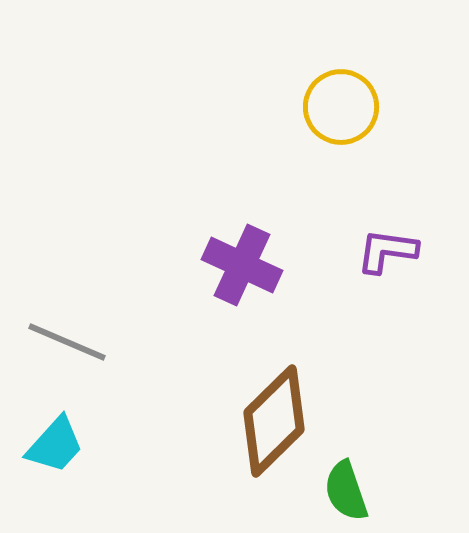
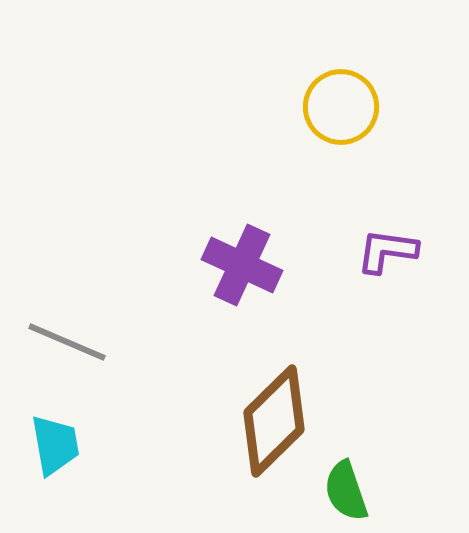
cyan trapezoid: rotated 52 degrees counterclockwise
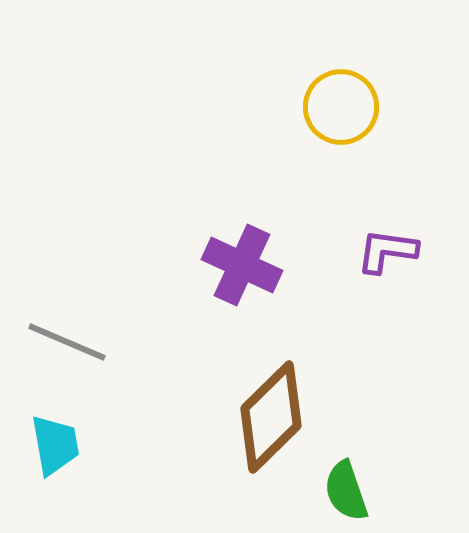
brown diamond: moved 3 px left, 4 px up
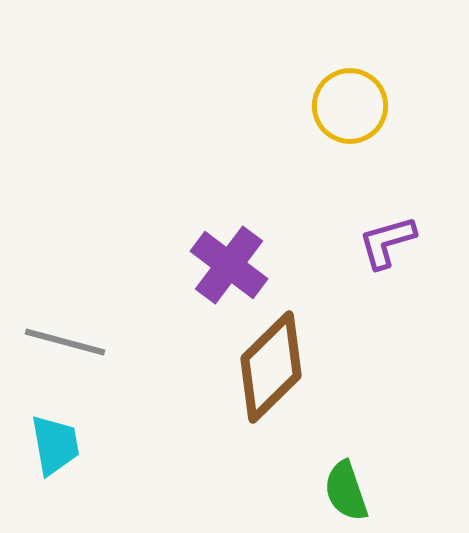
yellow circle: moved 9 px right, 1 px up
purple L-shape: moved 9 px up; rotated 24 degrees counterclockwise
purple cross: moved 13 px left; rotated 12 degrees clockwise
gray line: moved 2 px left; rotated 8 degrees counterclockwise
brown diamond: moved 50 px up
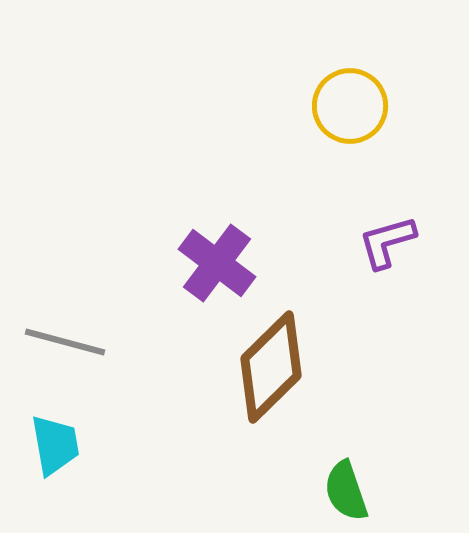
purple cross: moved 12 px left, 2 px up
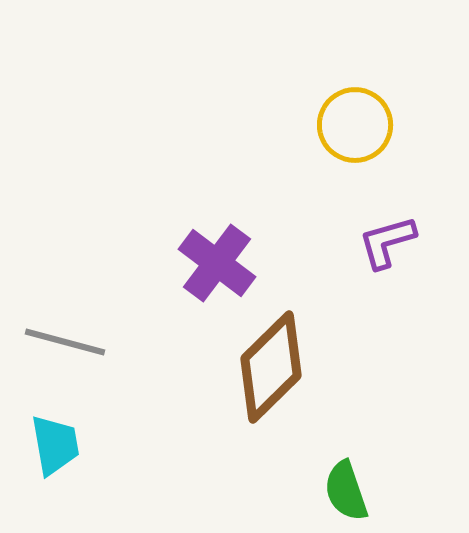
yellow circle: moved 5 px right, 19 px down
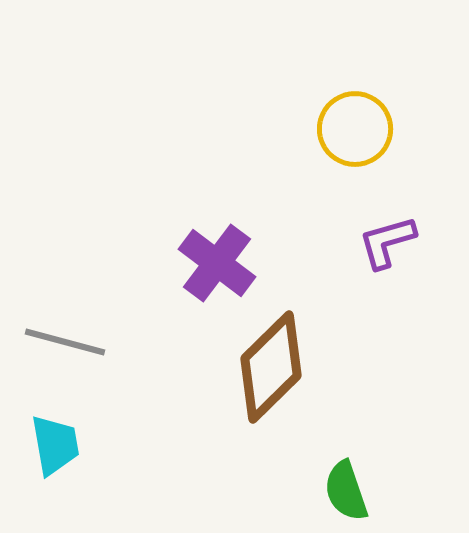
yellow circle: moved 4 px down
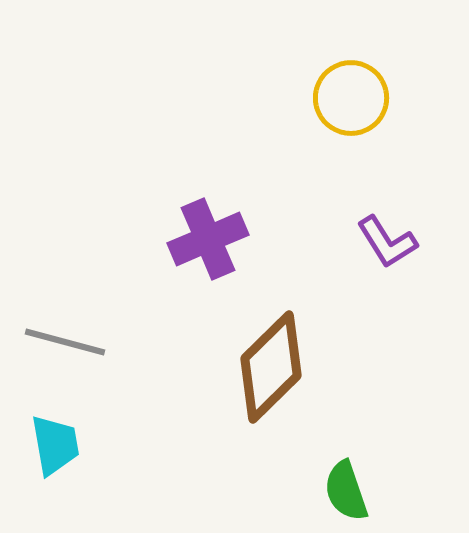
yellow circle: moved 4 px left, 31 px up
purple L-shape: rotated 106 degrees counterclockwise
purple cross: moved 9 px left, 24 px up; rotated 30 degrees clockwise
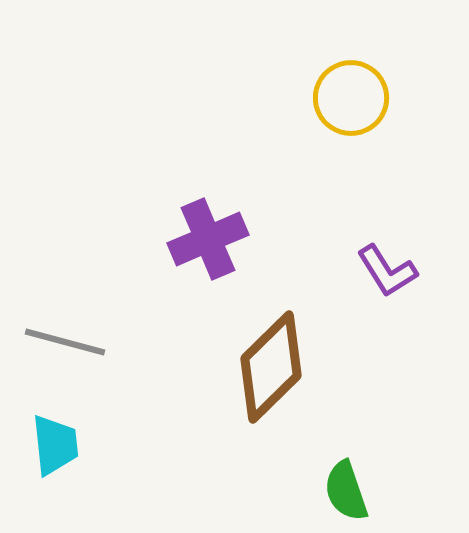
purple L-shape: moved 29 px down
cyan trapezoid: rotated 4 degrees clockwise
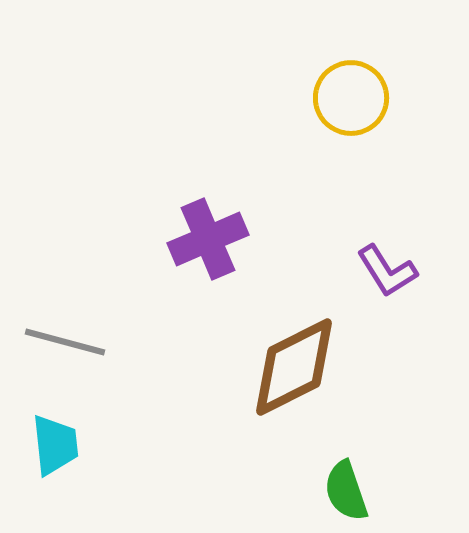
brown diamond: moved 23 px right; rotated 18 degrees clockwise
